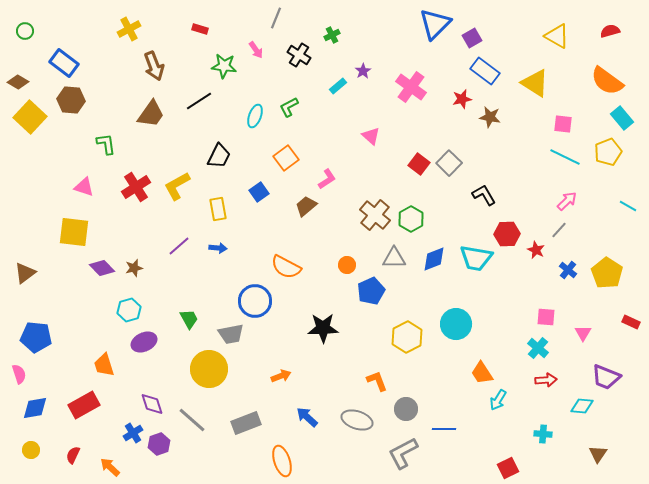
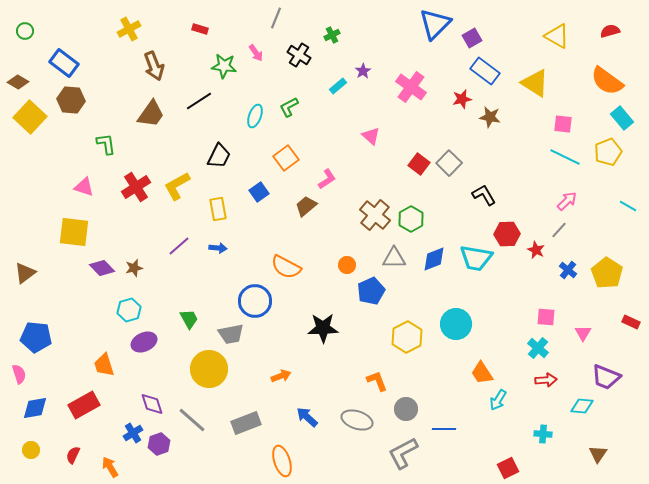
pink arrow at (256, 50): moved 3 px down
orange arrow at (110, 467): rotated 15 degrees clockwise
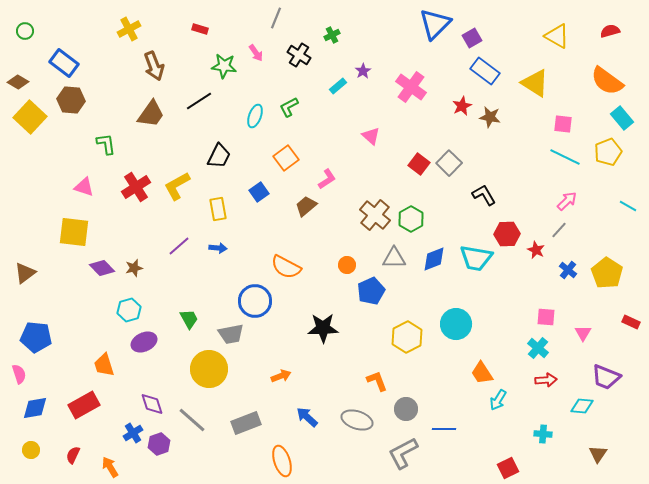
red star at (462, 99): moved 7 px down; rotated 12 degrees counterclockwise
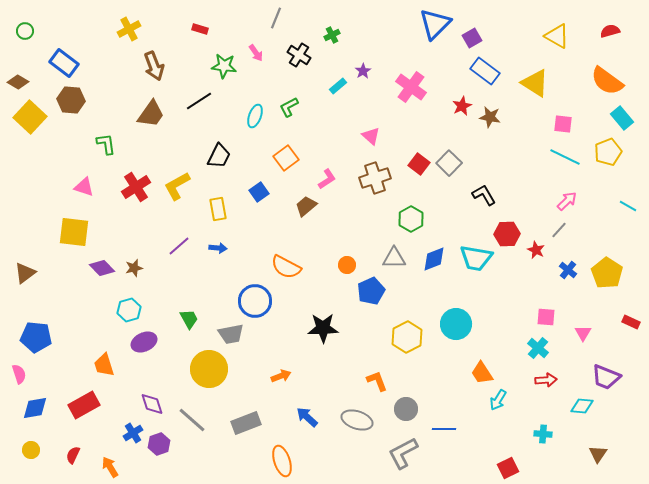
brown cross at (375, 215): moved 37 px up; rotated 32 degrees clockwise
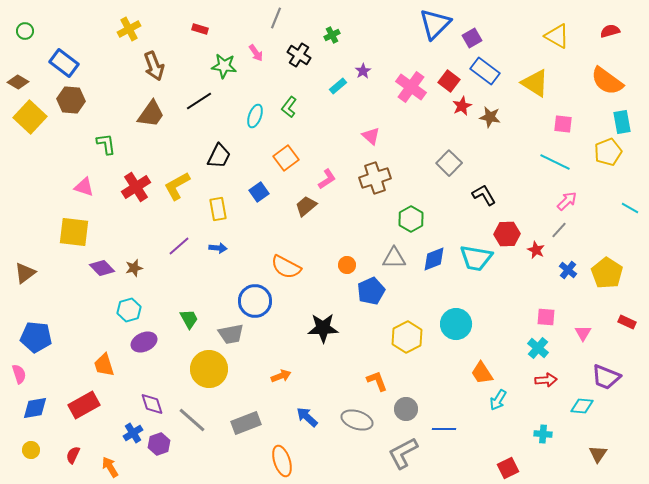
green L-shape at (289, 107): rotated 25 degrees counterclockwise
cyan rectangle at (622, 118): moved 4 px down; rotated 30 degrees clockwise
cyan line at (565, 157): moved 10 px left, 5 px down
red square at (419, 164): moved 30 px right, 83 px up
cyan line at (628, 206): moved 2 px right, 2 px down
red rectangle at (631, 322): moved 4 px left
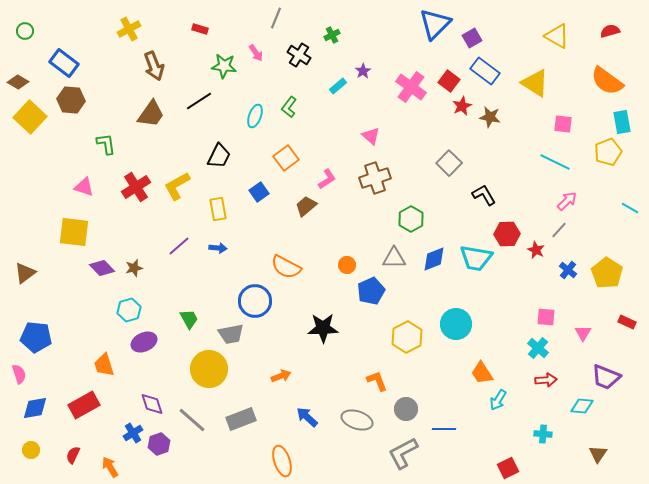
gray rectangle at (246, 423): moved 5 px left, 4 px up
